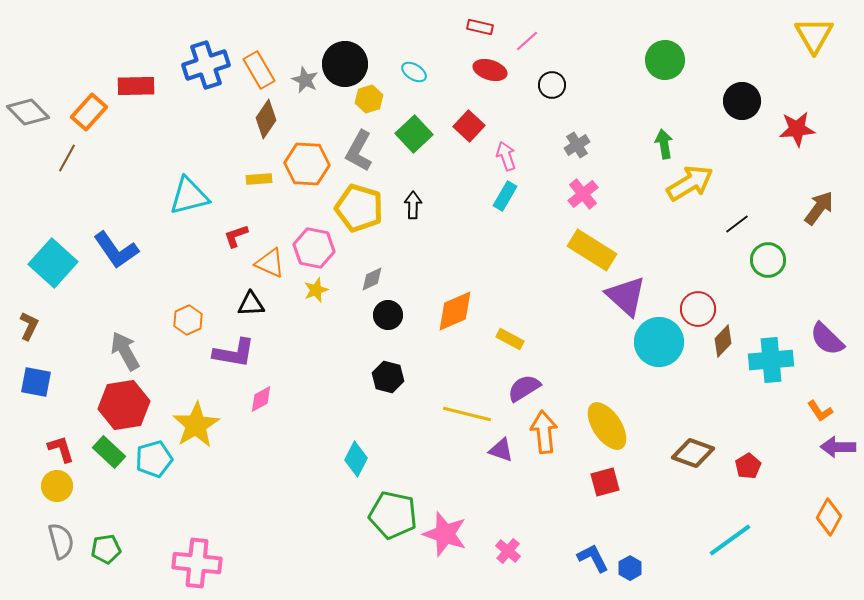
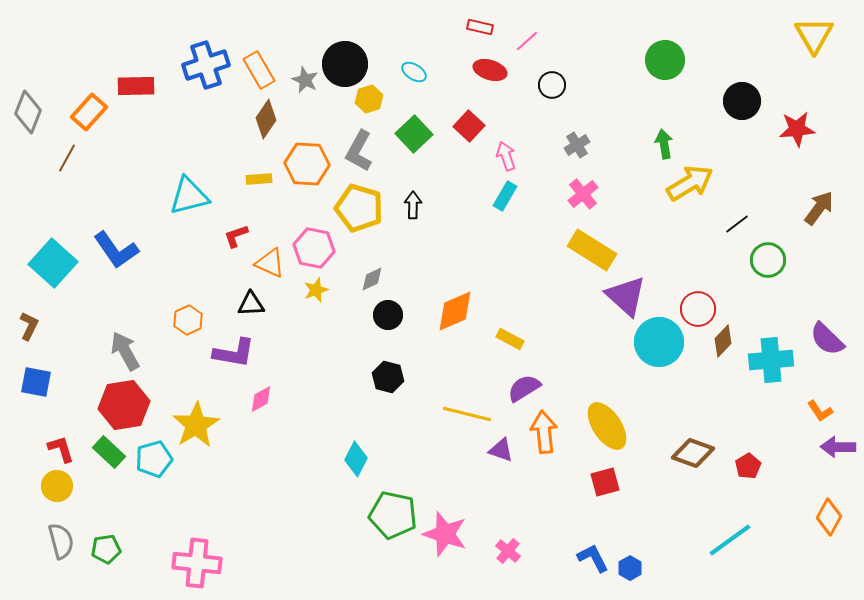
gray diamond at (28, 112): rotated 66 degrees clockwise
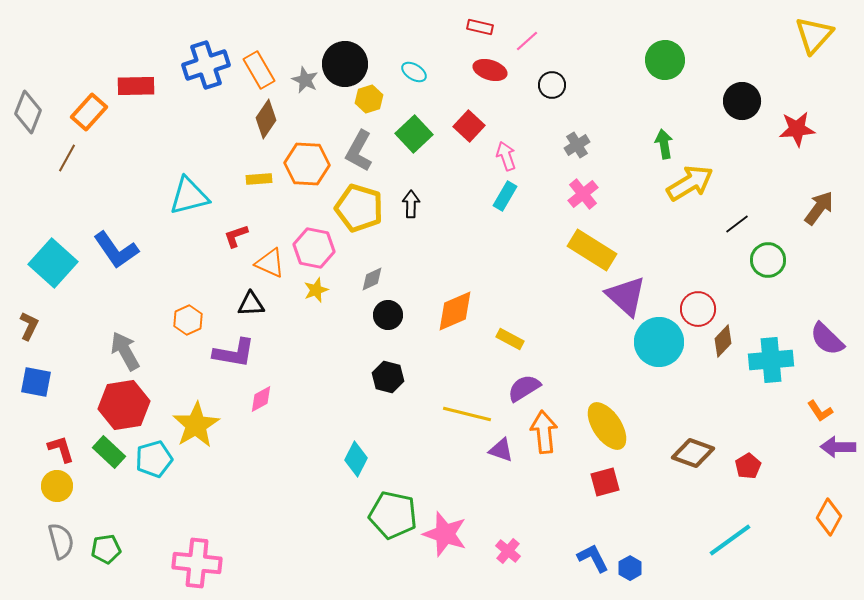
yellow triangle at (814, 35): rotated 12 degrees clockwise
black arrow at (413, 205): moved 2 px left, 1 px up
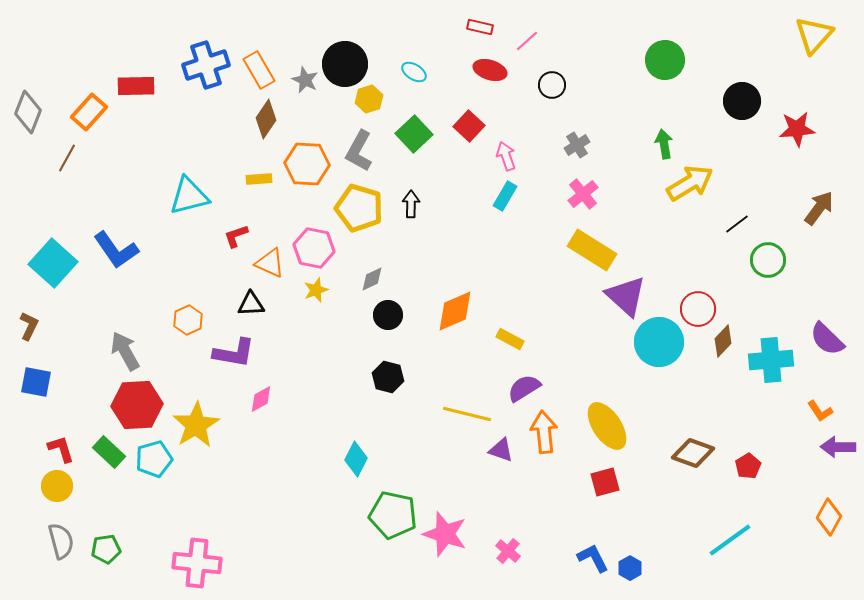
red hexagon at (124, 405): moved 13 px right; rotated 6 degrees clockwise
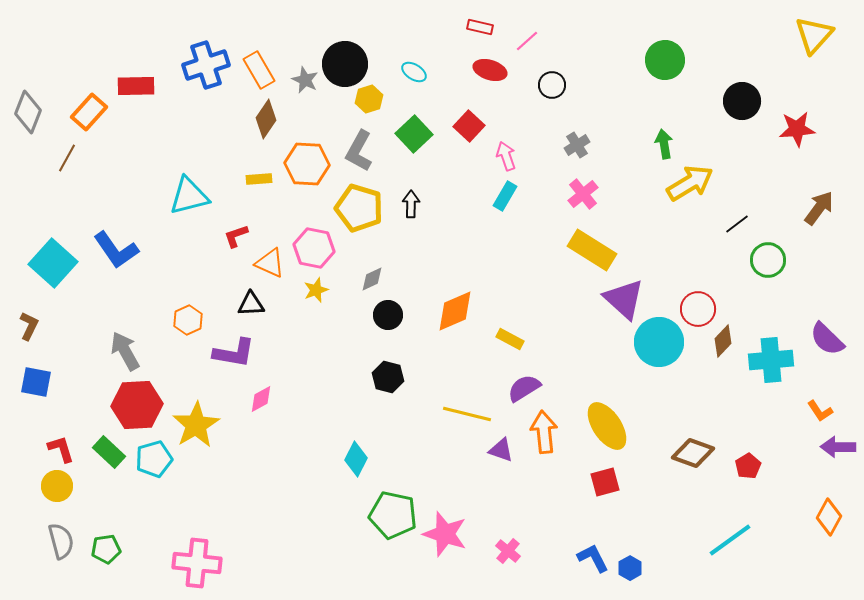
purple triangle at (626, 296): moved 2 px left, 3 px down
